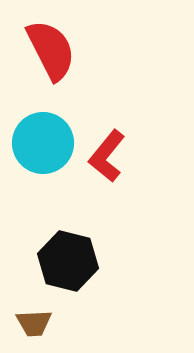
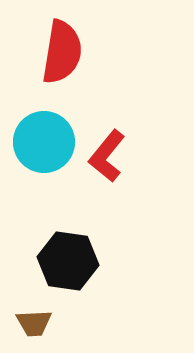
red semicircle: moved 11 px right, 2 px down; rotated 36 degrees clockwise
cyan circle: moved 1 px right, 1 px up
black hexagon: rotated 6 degrees counterclockwise
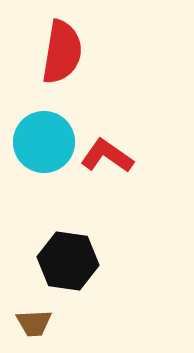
red L-shape: rotated 86 degrees clockwise
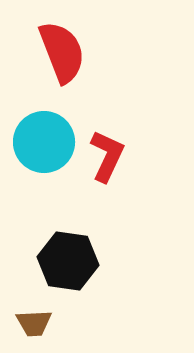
red semicircle: rotated 30 degrees counterclockwise
red L-shape: rotated 80 degrees clockwise
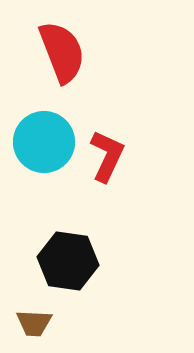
brown trapezoid: rotated 6 degrees clockwise
